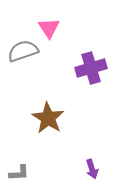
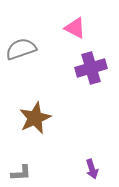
pink triangle: moved 26 px right; rotated 30 degrees counterclockwise
gray semicircle: moved 2 px left, 2 px up
brown star: moved 13 px left; rotated 16 degrees clockwise
gray L-shape: moved 2 px right
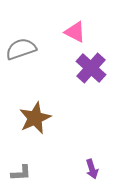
pink triangle: moved 4 px down
purple cross: rotated 32 degrees counterclockwise
